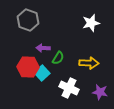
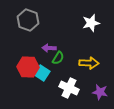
purple arrow: moved 6 px right
cyan square: rotated 14 degrees counterclockwise
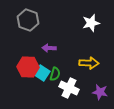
green semicircle: moved 3 px left, 16 px down; rotated 16 degrees counterclockwise
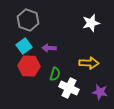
red hexagon: moved 1 px right, 1 px up
cyan square: moved 18 px left, 27 px up; rotated 21 degrees clockwise
